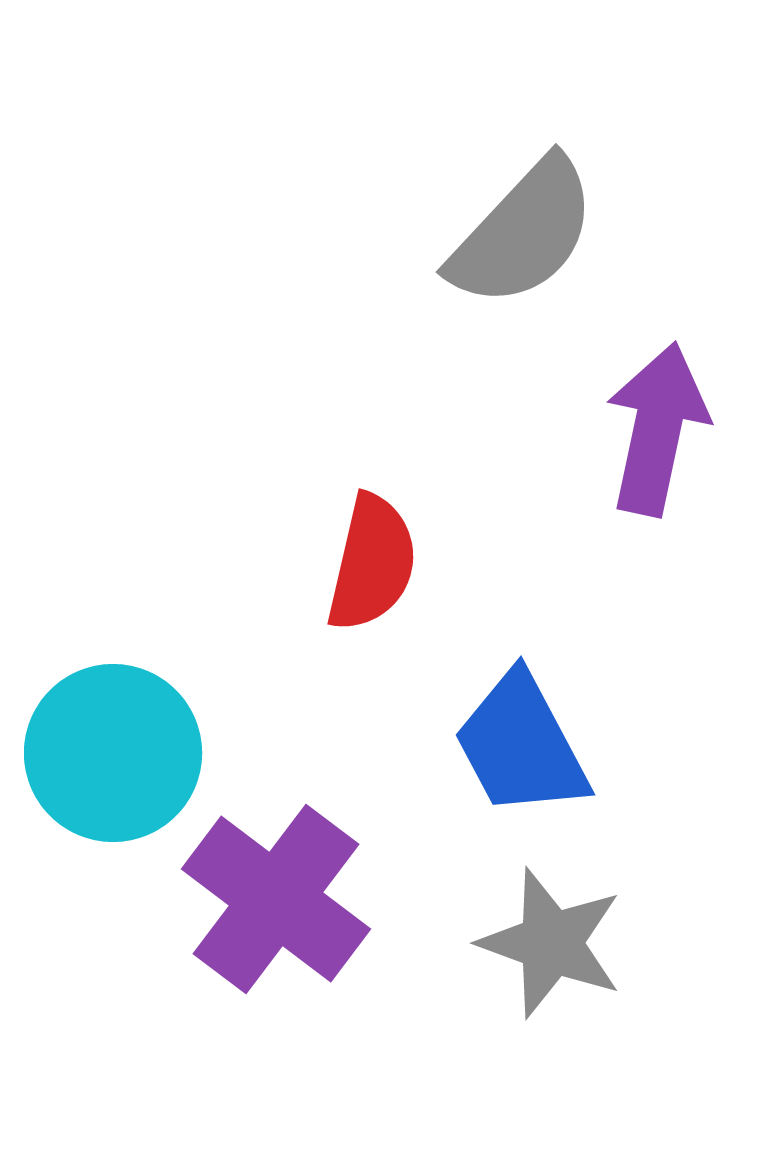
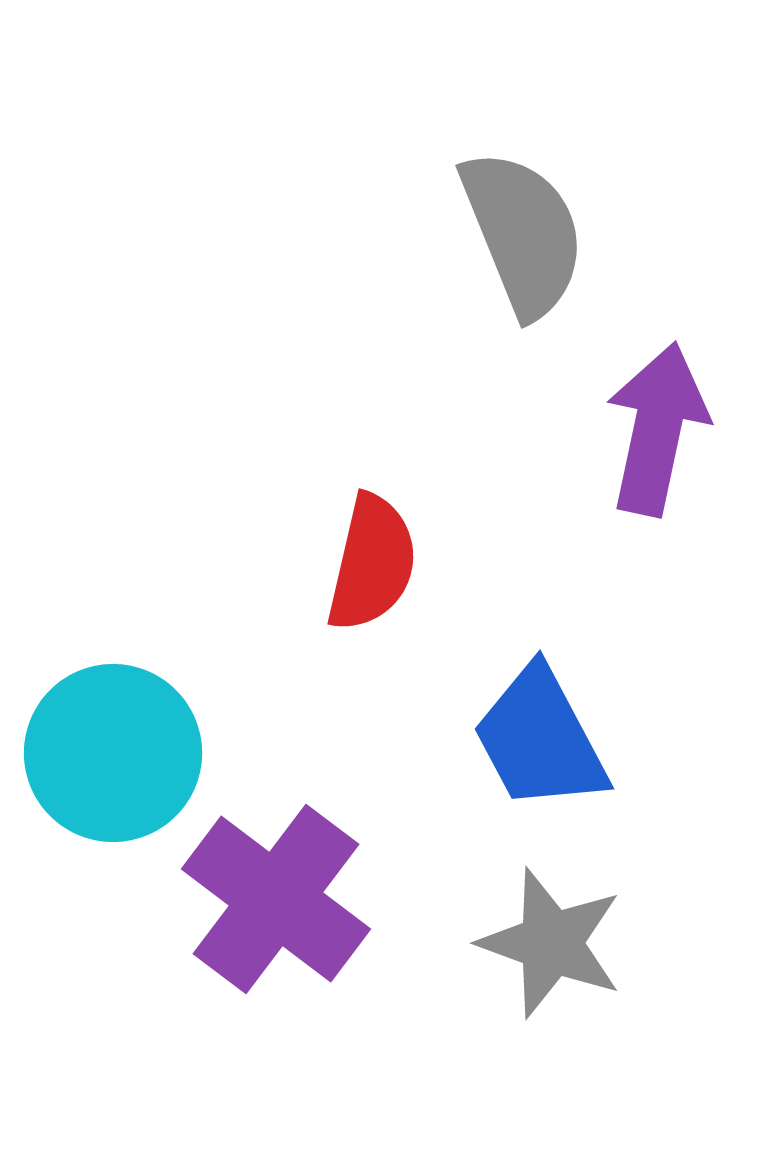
gray semicircle: rotated 65 degrees counterclockwise
blue trapezoid: moved 19 px right, 6 px up
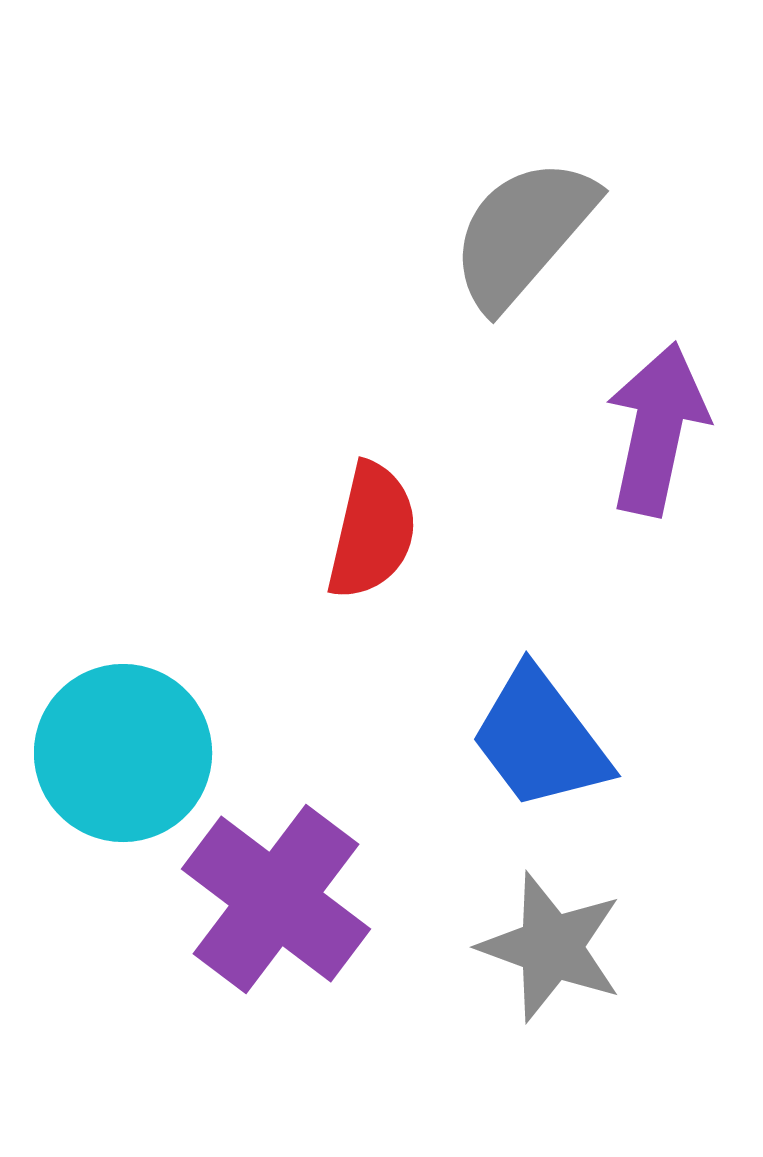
gray semicircle: rotated 117 degrees counterclockwise
red semicircle: moved 32 px up
blue trapezoid: rotated 9 degrees counterclockwise
cyan circle: moved 10 px right
gray star: moved 4 px down
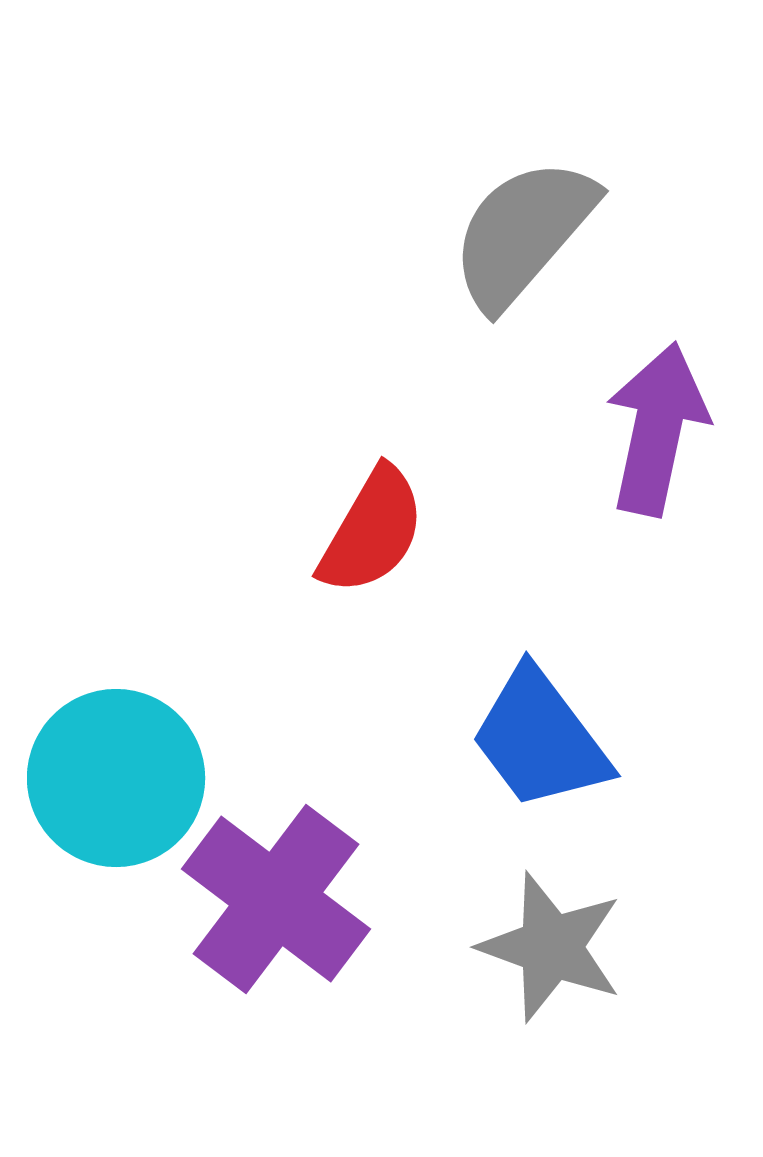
red semicircle: rotated 17 degrees clockwise
cyan circle: moved 7 px left, 25 px down
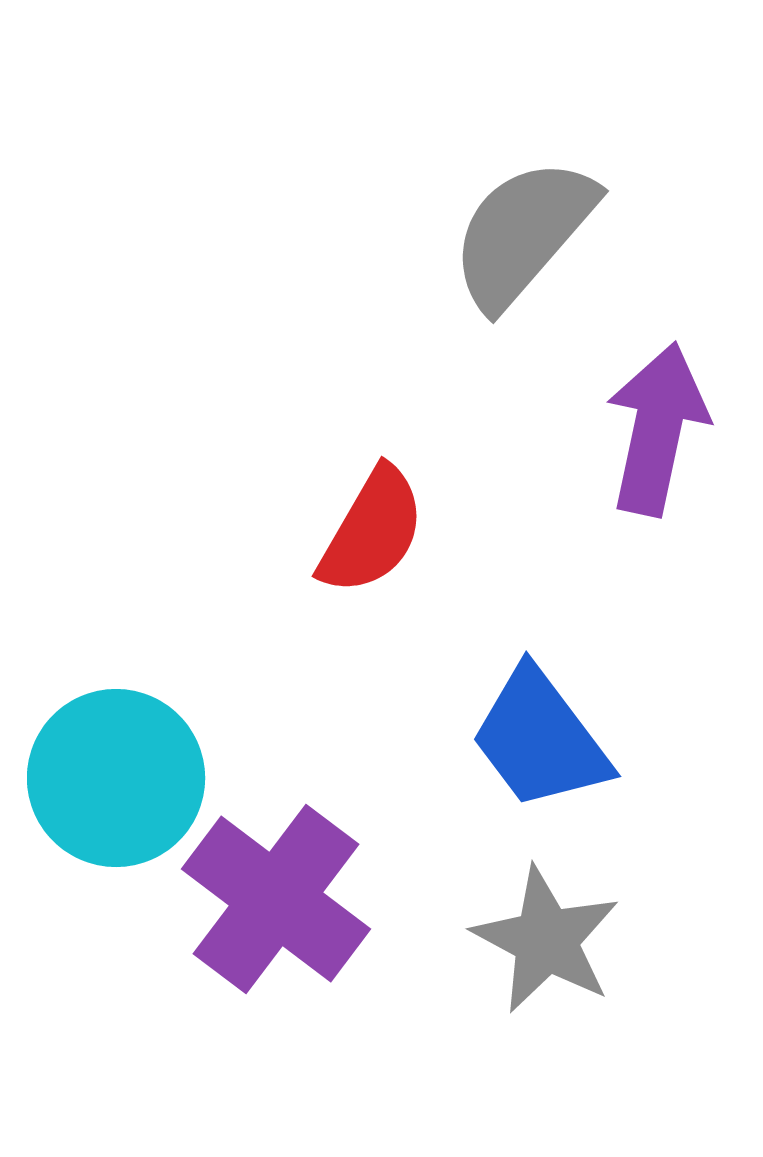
gray star: moved 5 px left, 7 px up; rotated 8 degrees clockwise
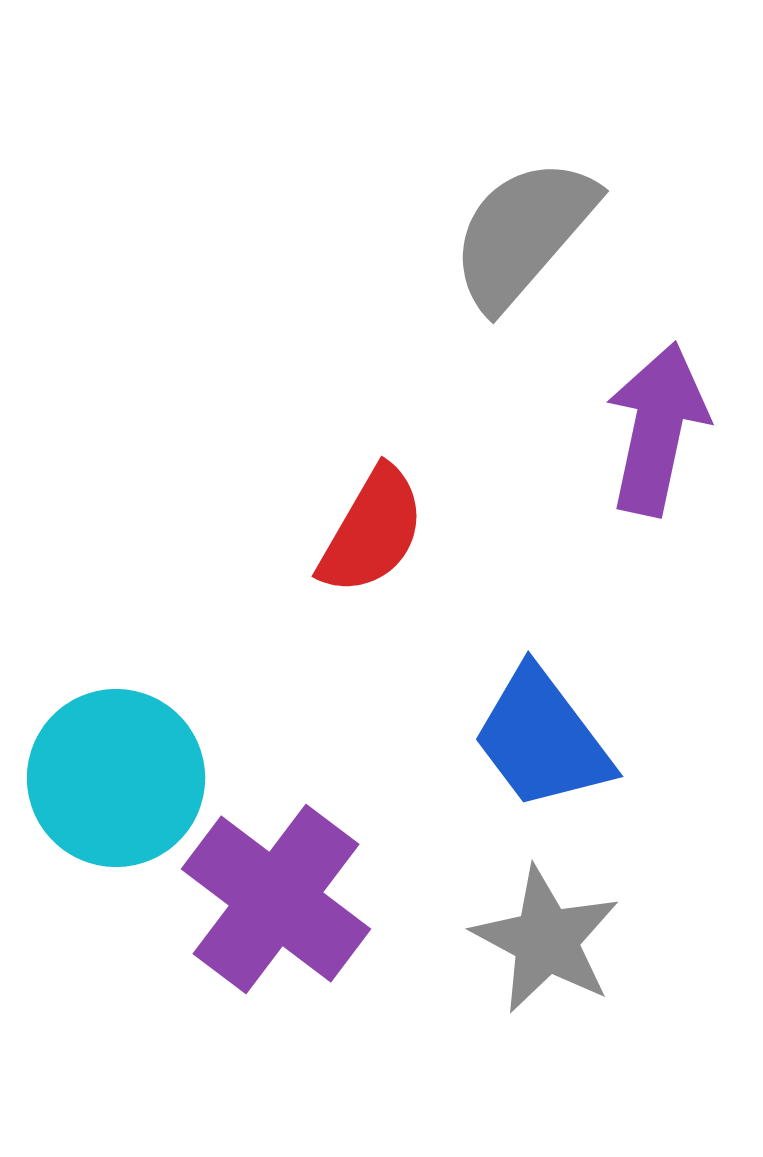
blue trapezoid: moved 2 px right
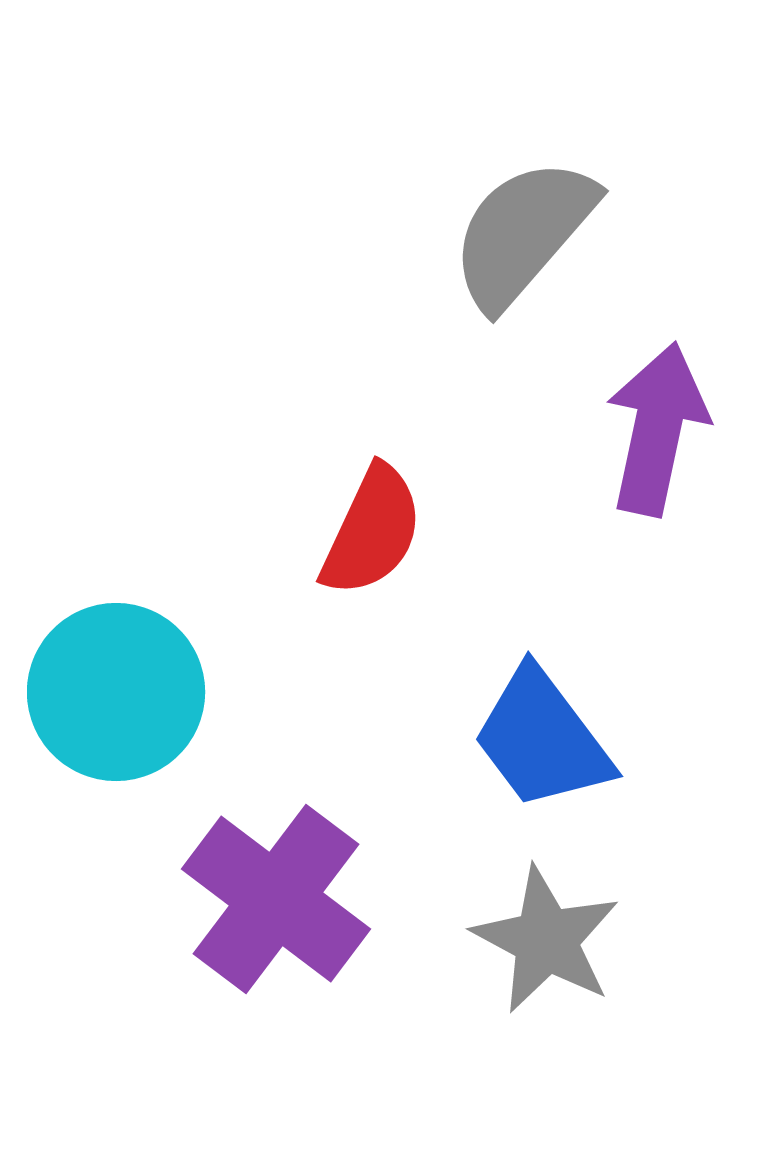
red semicircle: rotated 5 degrees counterclockwise
cyan circle: moved 86 px up
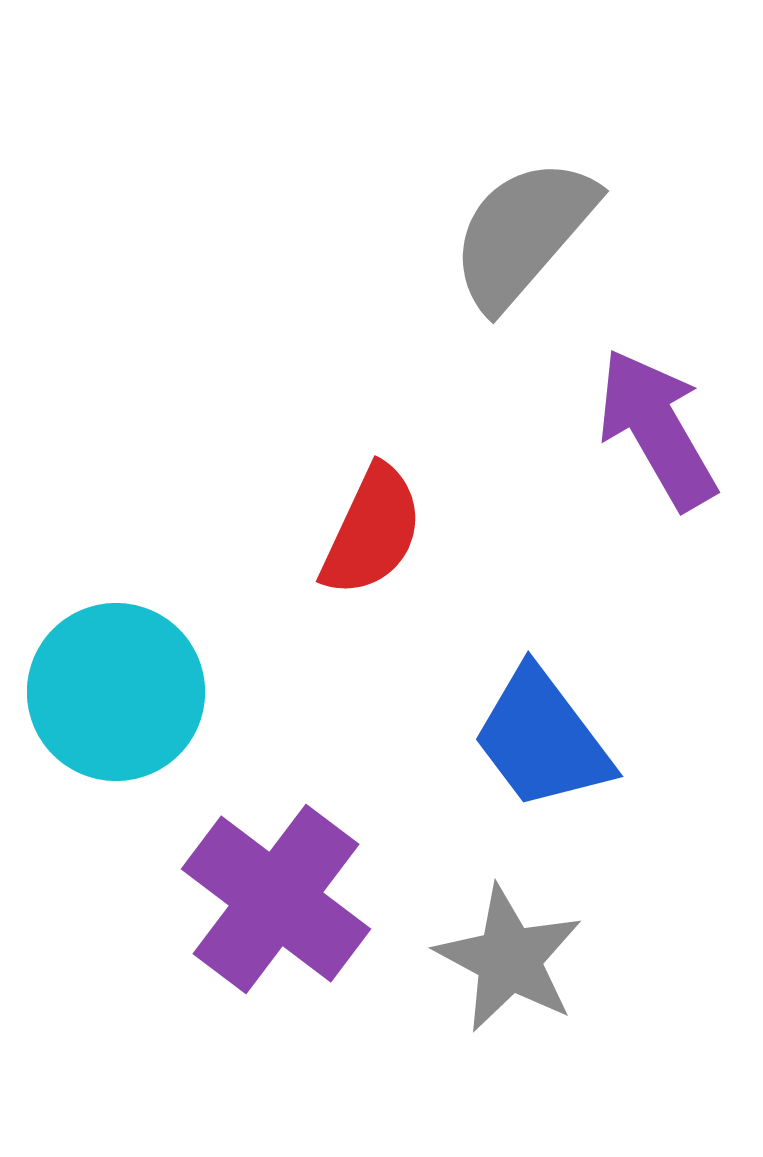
purple arrow: rotated 42 degrees counterclockwise
gray star: moved 37 px left, 19 px down
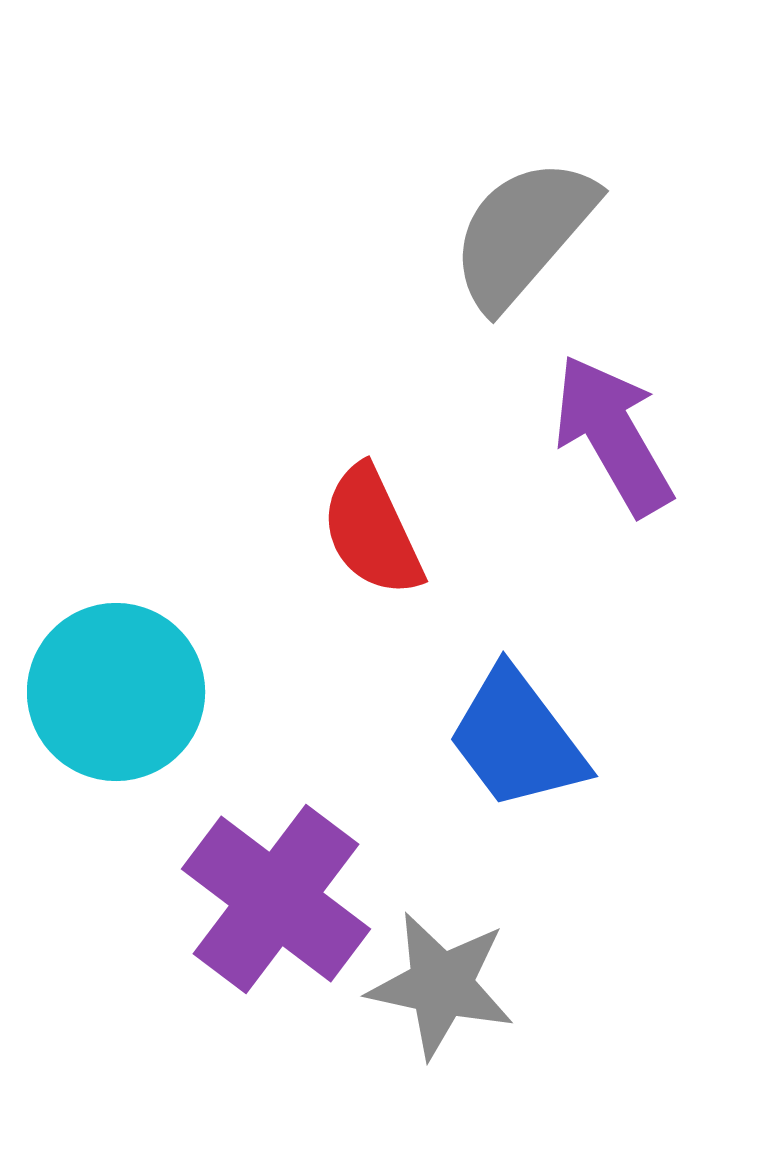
purple arrow: moved 44 px left, 6 px down
red semicircle: rotated 130 degrees clockwise
blue trapezoid: moved 25 px left
gray star: moved 68 px left, 26 px down; rotated 16 degrees counterclockwise
